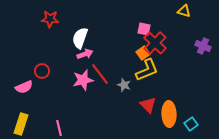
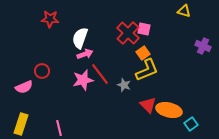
red cross: moved 27 px left, 10 px up
orange ellipse: moved 4 px up; rotated 75 degrees counterclockwise
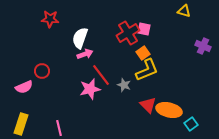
red cross: rotated 15 degrees clockwise
red line: moved 1 px right, 1 px down
pink star: moved 7 px right, 9 px down
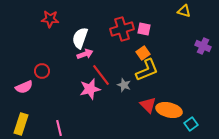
red cross: moved 6 px left, 4 px up; rotated 15 degrees clockwise
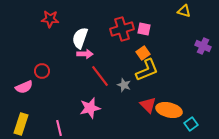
pink arrow: rotated 21 degrees clockwise
red line: moved 1 px left, 1 px down
pink star: moved 19 px down
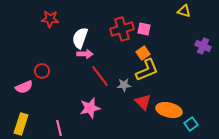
gray star: rotated 24 degrees counterclockwise
red triangle: moved 5 px left, 3 px up
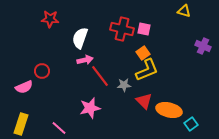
red cross: rotated 30 degrees clockwise
pink arrow: moved 6 px down; rotated 14 degrees counterclockwise
red triangle: moved 1 px right, 1 px up
pink line: rotated 35 degrees counterclockwise
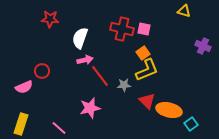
red triangle: moved 3 px right
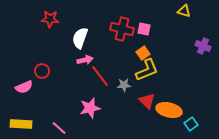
yellow rectangle: rotated 75 degrees clockwise
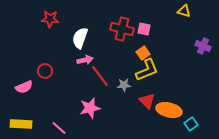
red circle: moved 3 px right
